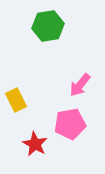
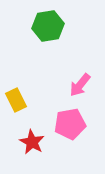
red star: moved 3 px left, 2 px up
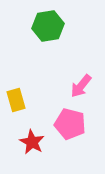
pink arrow: moved 1 px right, 1 px down
yellow rectangle: rotated 10 degrees clockwise
pink pentagon: rotated 24 degrees clockwise
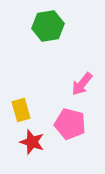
pink arrow: moved 1 px right, 2 px up
yellow rectangle: moved 5 px right, 10 px down
red star: rotated 10 degrees counterclockwise
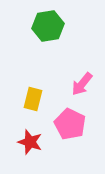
yellow rectangle: moved 12 px right, 11 px up; rotated 30 degrees clockwise
pink pentagon: rotated 12 degrees clockwise
red star: moved 2 px left
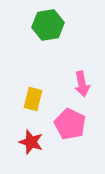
green hexagon: moved 1 px up
pink arrow: rotated 50 degrees counterclockwise
red star: moved 1 px right
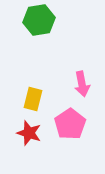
green hexagon: moved 9 px left, 5 px up
pink pentagon: rotated 12 degrees clockwise
red star: moved 2 px left, 9 px up
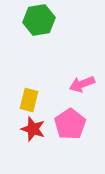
pink arrow: rotated 80 degrees clockwise
yellow rectangle: moved 4 px left, 1 px down
red star: moved 4 px right, 4 px up
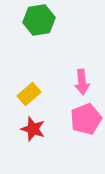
pink arrow: moved 2 px up; rotated 75 degrees counterclockwise
yellow rectangle: moved 6 px up; rotated 35 degrees clockwise
pink pentagon: moved 16 px right, 5 px up; rotated 12 degrees clockwise
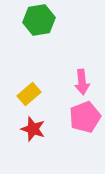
pink pentagon: moved 1 px left, 2 px up
